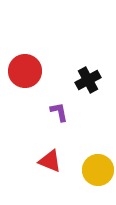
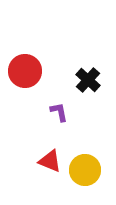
black cross: rotated 20 degrees counterclockwise
yellow circle: moved 13 px left
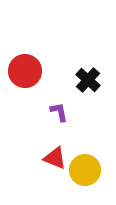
red triangle: moved 5 px right, 3 px up
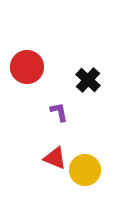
red circle: moved 2 px right, 4 px up
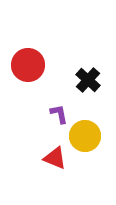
red circle: moved 1 px right, 2 px up
purple L-shape: moved 2 px down
yellow circle: moved 34 px up
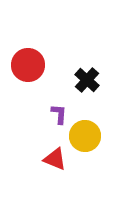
black cross: moved 1 px left
purple L-shape: rotated 15 degrees clockwise
red triangle: moved 1 px down
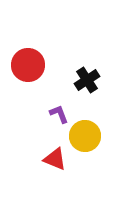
black cross: rotated 15 degrees clockwise
purple L-shape: rotated 25 degrees counterclockwise
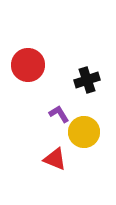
black cross: rotated 15 degrees clockwise
purple L-shape: rotated 10 degrees counterclockwise
yellow circle: moved 1 px left, 4 px up
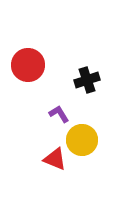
yellow circle: moved 2 px left, 8 px down
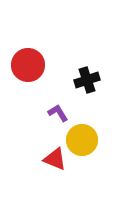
purple L-shape: moved 1 px left, 1 px up
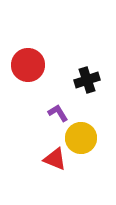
yellow circle: moved 1 px left, 2 px up
